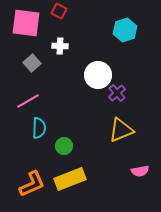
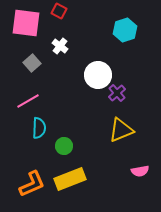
white cross: rotated 35 degrees clockwise
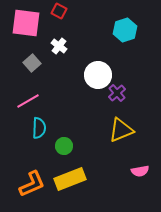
white cross: moved 1 px left
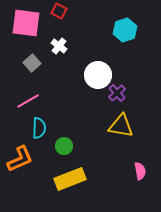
yellow triangle: moved 4 px up; rotated 32 degrees clockwise
pink semicircle: rotated 90 degrees counterclockwise
orange L-shape: moved 12 px left, 25 px up
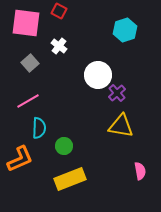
gray square: moved 2 px left
